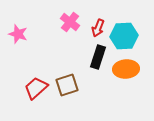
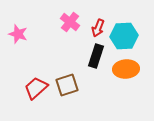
black rectangle: moved 2 px left, 1 px up
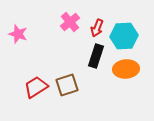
pink cross: rotated 12 degrees clockwise
red arrow: moved 1 px left
red trapezoid: moved 1 px up; rotated 10 degrees clockwise
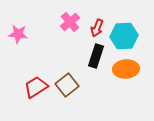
pink star: rotated 12 degrees counterclockwise
brown square: rotated 20 degrees counterclockwise
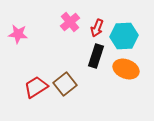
orange ellipse: rotated 25 degrees clockwise
brown square: moved 2 px left, 1 px up
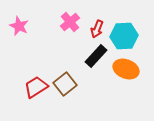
red arrow: moved 1 px down
pink star: moved 1 px right, 8 px up; rotated 18 degrees clockwise
black rectangle: rotated 25 degrees clockwise
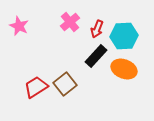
orange ellipse: moved 2 px left
